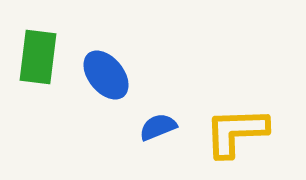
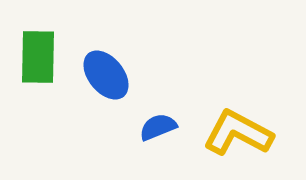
green rectangle: rotated 6 degrees counterclockwise
yellow L-shape: moved 2 px right, 1 px down; rotated 30 degrees clockwise
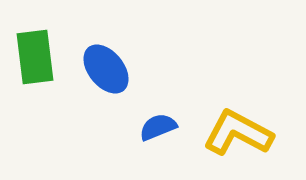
green rectangle: moved 3 px left; rotated 8 degrees counterclockwise
blue ellipse: moved 6 px up
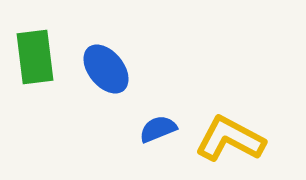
blue semicircle: moved 2 px down
yellow L-shape: moved 8 px left, 6 px down
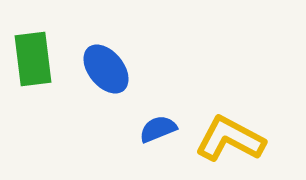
green rectangle: moved 2 px left, 2 px down
